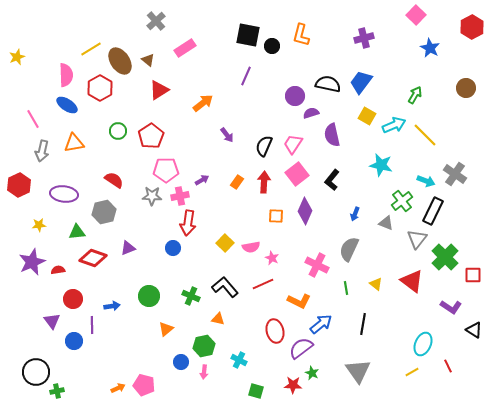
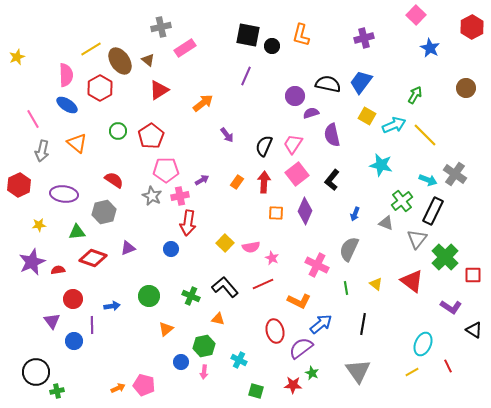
gray cross at (156, 21): moved 5 px right, 6 px down; rotated 30 degrees clockwise
orange triangle at (74, 143): moved 3 px right; rotated 50 degrees clockwise
cyan arrow at (426, 181): moved 2 px right, 1 px up
gray star at (152, 196): rotated 24 degrees clockwise
orange square at (276, 216): moved 3 px up
blue circle at (173, 248): moved 2 px left, 1 px down
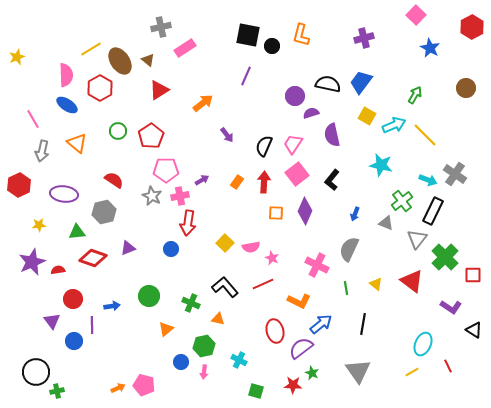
green cross at (191, 296): moved 7 px down
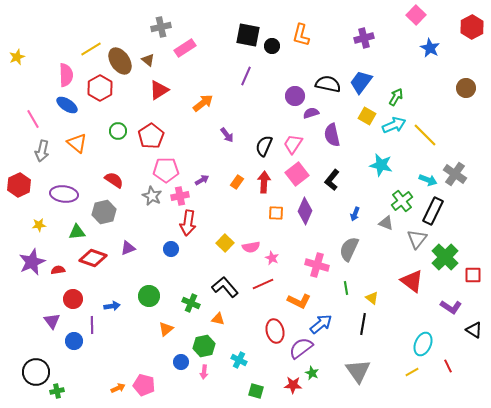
green arrow at (415, 95): moved 19 px left, 2 px down
pink cross at (317, 265): rotated 10 degrees counterclockwise
yellow triangle at (376, 284): moved 4 px left, 14 px down
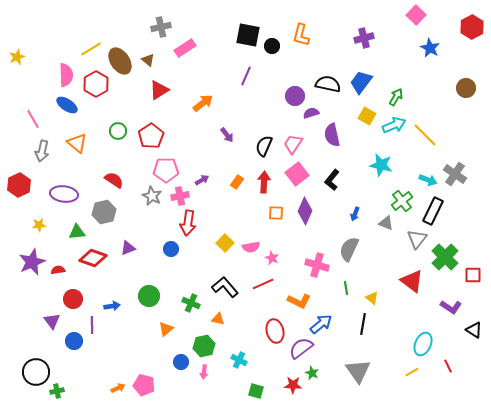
red hexagon at (100, 88): moved 4 px left, 4 px up
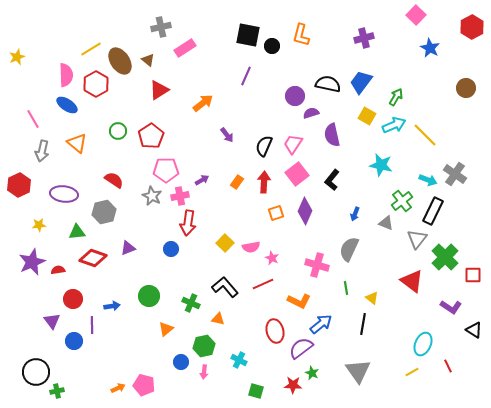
orange square at (276, 213): rotated 21 degrees counterclockwise
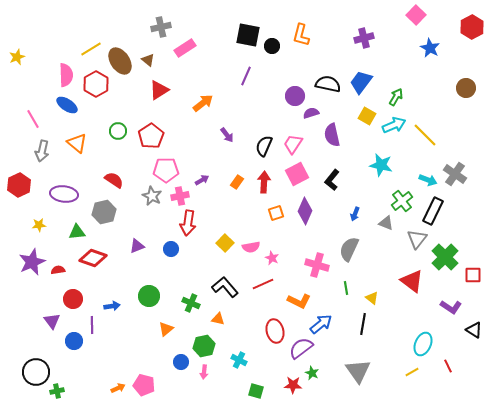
pink square at (297, 174): rotated 10 degrees clockwise
purple triangle at (128, 248): moved 9 px right, 2 px up
